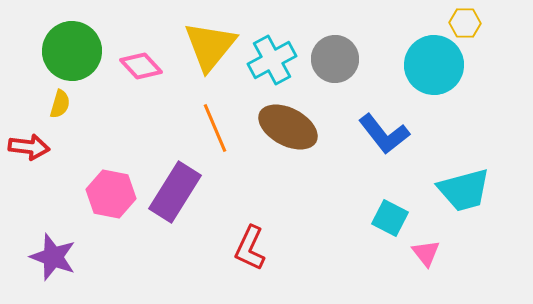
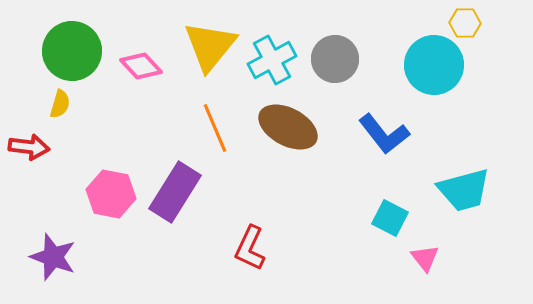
pink triangle: moved 1 px left, 5 px down
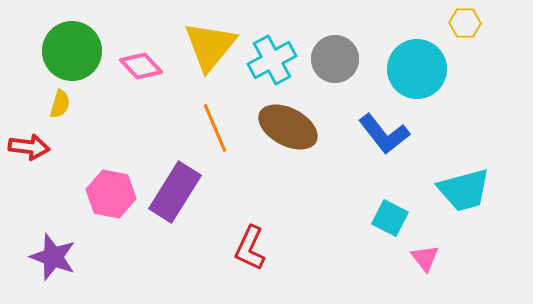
cyan circle: moved 17 px left, 4 px down
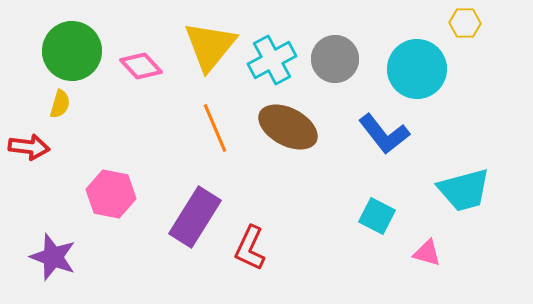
purple rectangle: moved 20 px right, 25 px down
cyan square: moved 13 px left, 2 px up
pink triangle: moved 2 px right, 5 px up; rotated 36 degrees counterclockwise
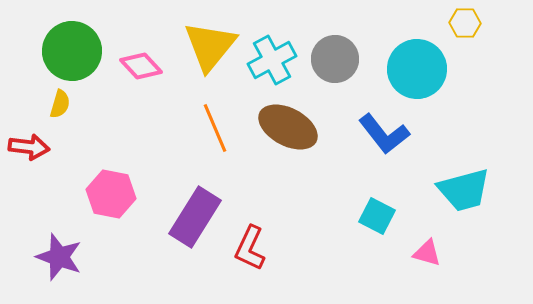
purple star: moved 6 px right
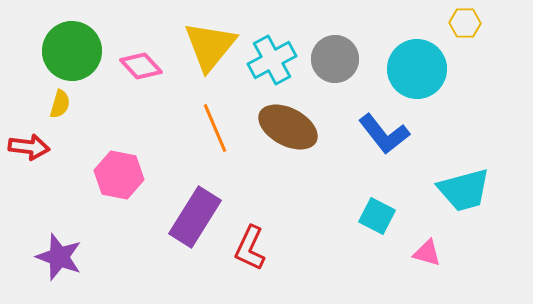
pink hexagon: moved 8 px right, 19 px up
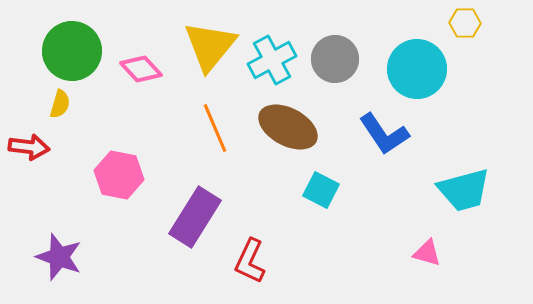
pink diamond: moved 3 px down
blue L-shape: rotated 4 degrees clockwise
cyan square: moved 56 px left, 26 px up
red L-shape: moved 13 px down
